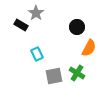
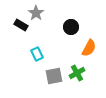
black circle: moved 6 px left
green cross: rotated 28 degrees clockwise
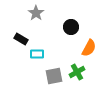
black rectangle: moved 14 px down
cyan rectangle: rotated 64 degrees counterclockwise
green cross: moved 1 px up
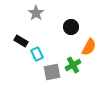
black rectangle: moved 2 px down
orange semicircle: moved 1 px up
cyan rectangle: rotated 64 degrees clockwise
green cross: moved 4 px left, 7 px up
gray square: moved 2 px left, 4 px up
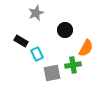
gray star: rotated 14 degrees clockwise
black circle: moved 6 px left, 3 px down
orange semicircle: moved 3 px left, 1 px down
green cross: rotated 21 degrees clockwise
gray square: moved 1 px down
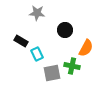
gray star: moved 1 px right; rotated 28 degrees clockwise
green cross: moved 1 px left, 1 px down; rotated 21 degrees clockwise
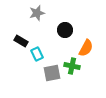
gray star: rotated 21 degrees counterclockwise
